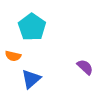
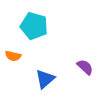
cyan pentagon: moved 2 px right, 1 px up; rotated 20 degrees counterclockwise
blue triangle: moved 14 px right
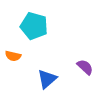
blue triangle: moved 2 px right
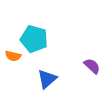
cyan pentagon: moved 13 px down
purple semicircle: moved 7 px right, 1 px up
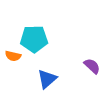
cyan pentagon: rotated 16 degrees counterclockwise
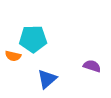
cyan pentagon: moved 1 px left
purple semicircle: rotated 24 degrees counterclockwise
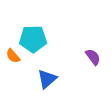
orange semicircle: rotated 35 degrees clockwise
purple semicircle: moved 1 px right, 9 px up; rotated 36 degrees clockwise
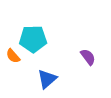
purple semicircle: moved 5 px left
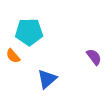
cyan pentagon: moved 4 px left, 7 px up
purple semicircle: moved 6 px right
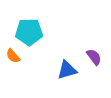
blue triangle: moved 20 px right, 9 px up; rotated 25 degrees clockwise
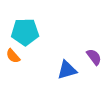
cyan pentagon: moved 4 px left
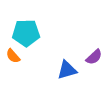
cyan pentagon: moved 1 px right, 1 px down
purple semicircle: rotated 84 degrees clockwise
